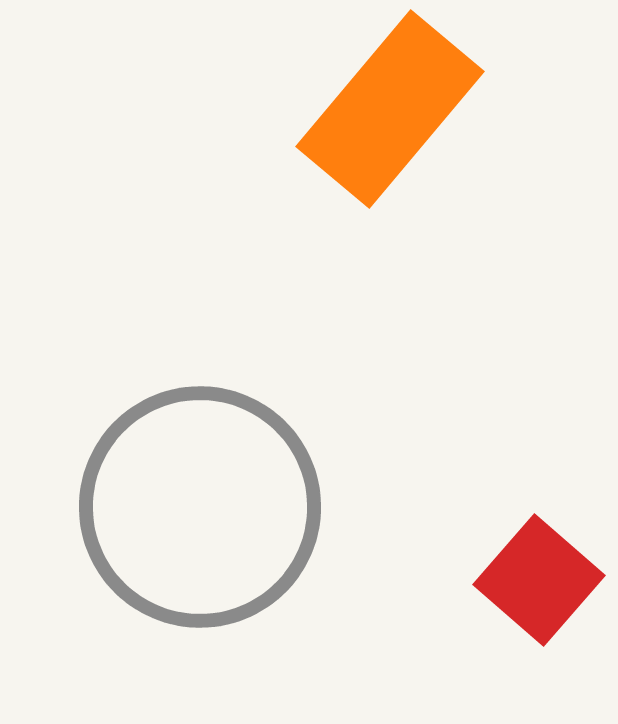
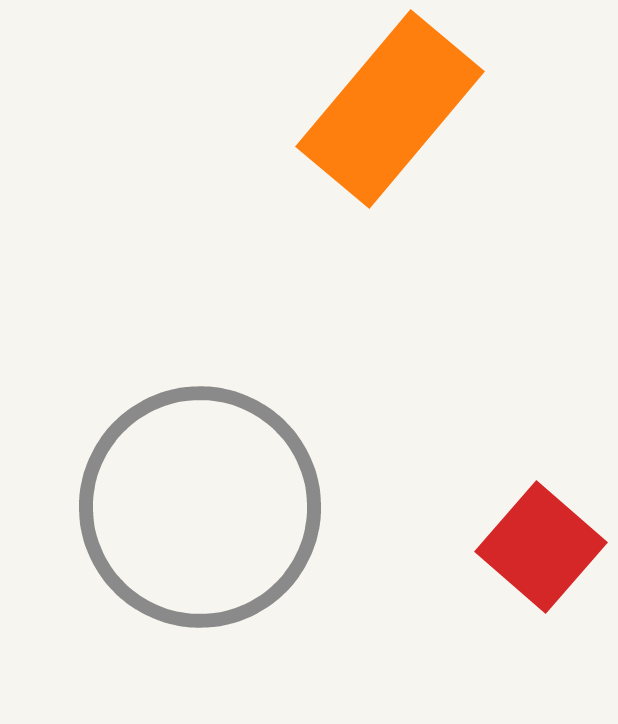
red square: moved 2 px right, 33 px up
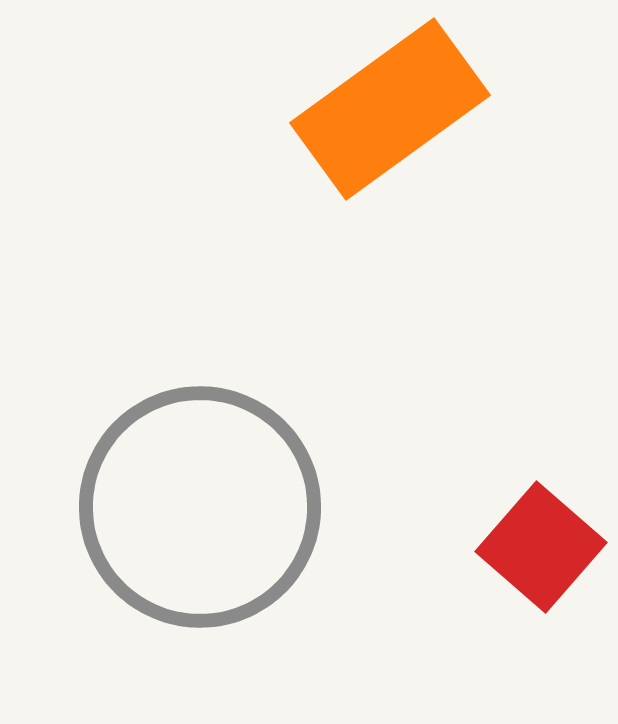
orange rectangle: rotated 14 degrees clockwise
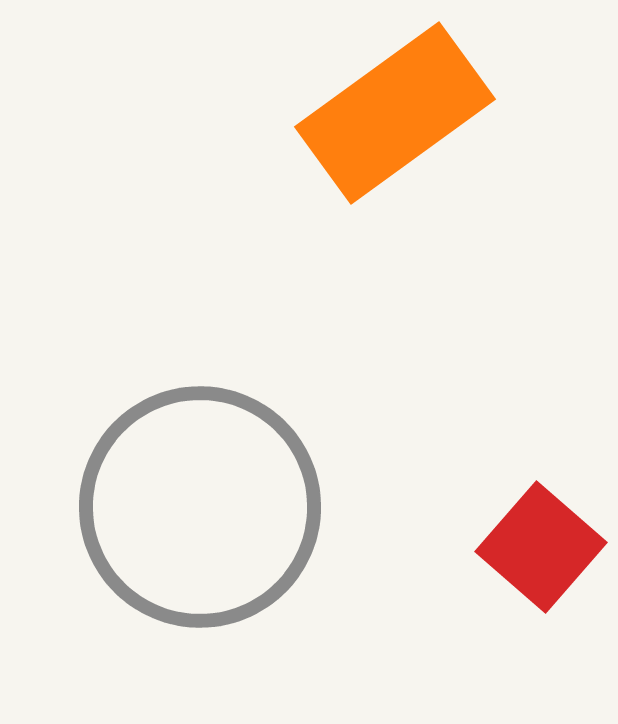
orange rectangle: moved 5 px right, 4 px down
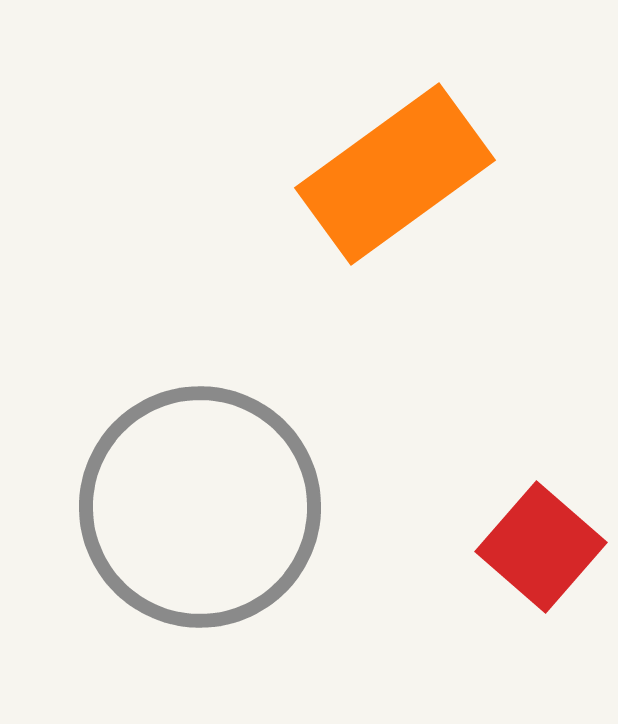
orange rectangle: moved 61 px down
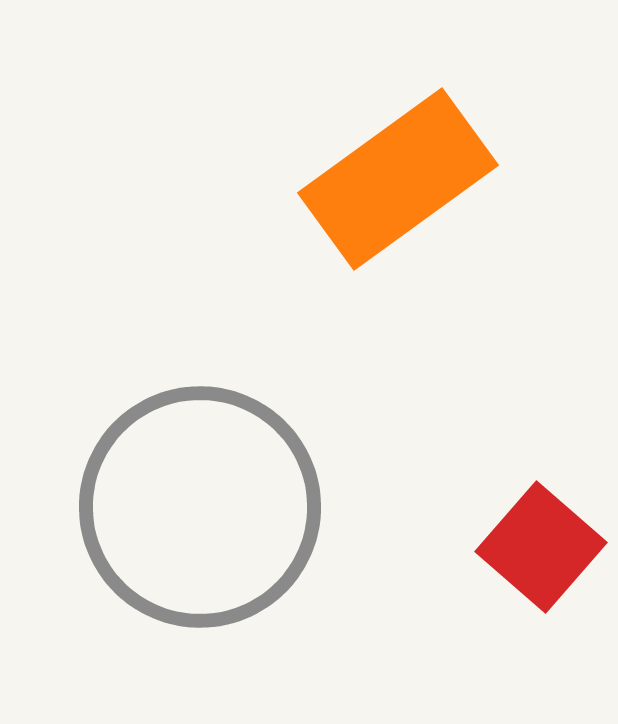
orange rectangle: moved 3 px right, 5 px down
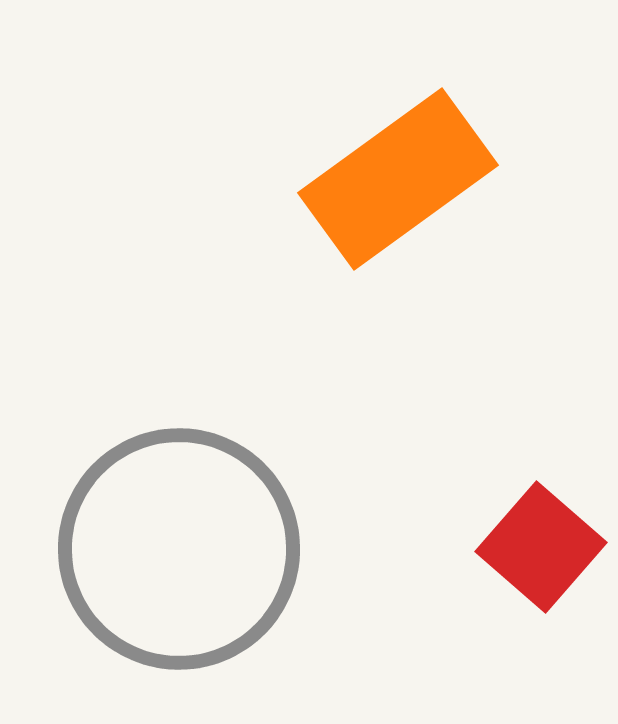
gray circle: moved 21 px left, 42 px down
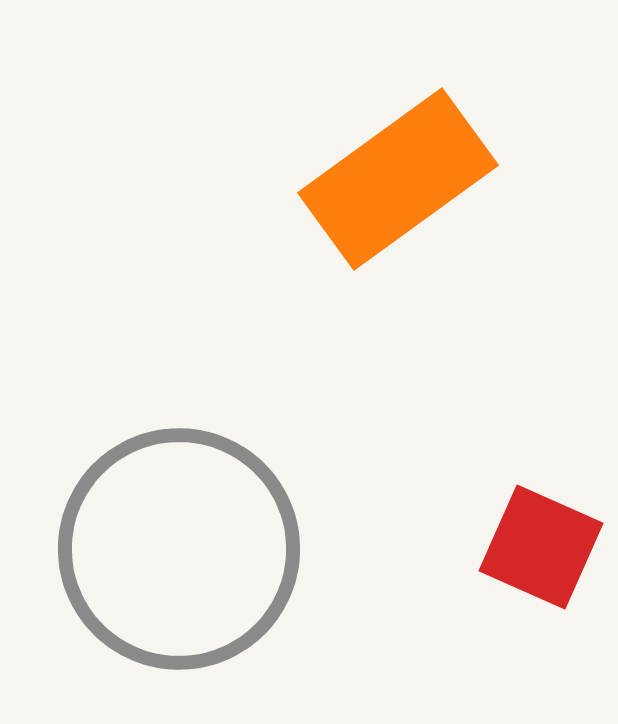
red square: rotated 17 degrees counterclockwise
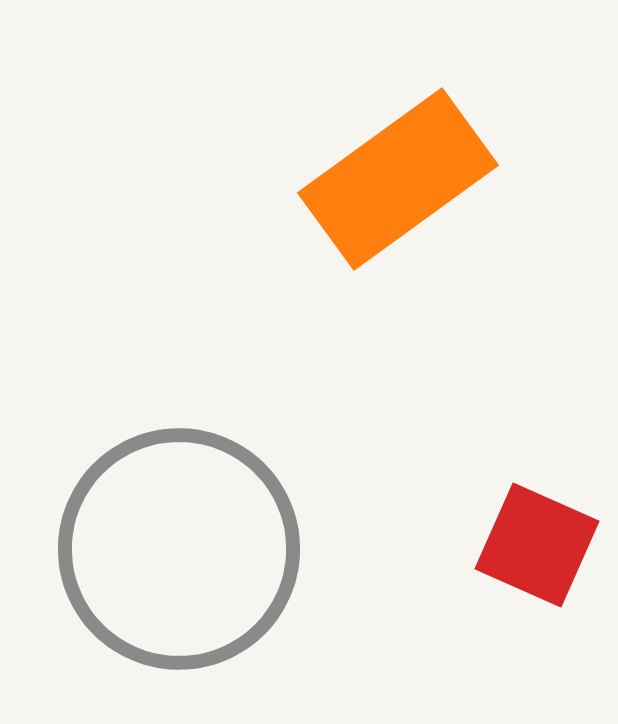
red square: moved 4 px left, 2 px up
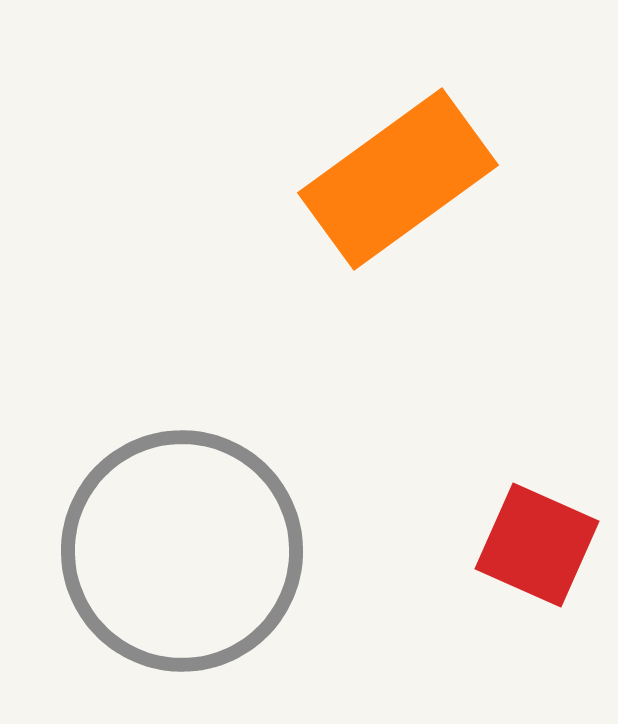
gray circle: moved 3 px right, 2 px down
